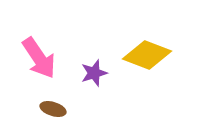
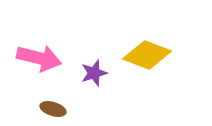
pink arrow: rotated 42 degrees counterclockwise
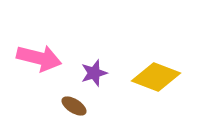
yellow diamond: moved 9 px right, 22 px down
brown ellipse: moved 21 px right, 3 px up; rotated 15 degrees clockwise
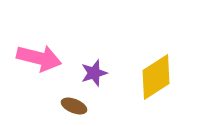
yellow diamond: rotated 54 degrees counterclockwise
brown ellipse: rotated 10 degrees counterclockwise
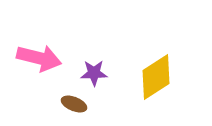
purple star: rotated 16 degrees clockwise
brown ellipse: moved 2 px up
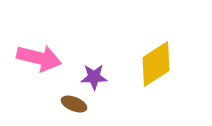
purple star: moved 4 px down
yellow diamond: moved 13 px up
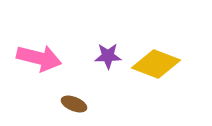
yellow diamond: rotated 54 degrees clockwise
purple star: moved 14 px right, 21 px up
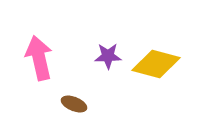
pink arrow: rotated 117 degrees counterclockwise
yellow diamond: rotated 6 degrees counterclockwise
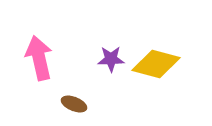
purple star: moved 3 px right, 3 px down
